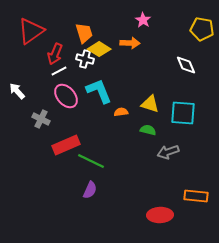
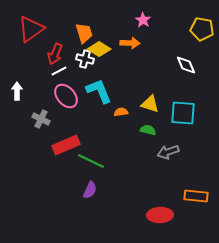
red triangle: moved 2 px up
white arrow: rotated 42 degrees clockwise
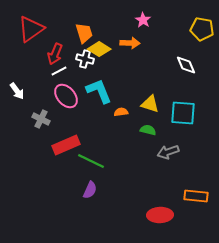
white arrow: rotated 144 degrees clockwise
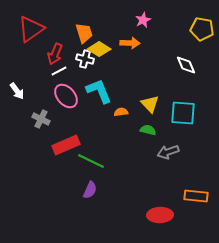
pink star: rotated 14 degrees clockwise
yellow triangle: rotated 30 degrees clockwise
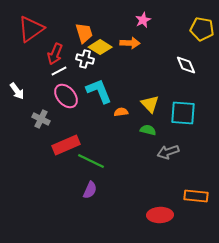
yellow diamond: moved 1 px right, 2 px up
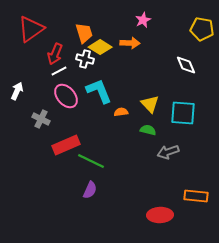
white arrow: rotated 120 degrees counterclockwise
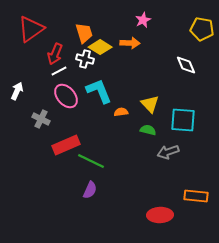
cyan square: moved 7 px down
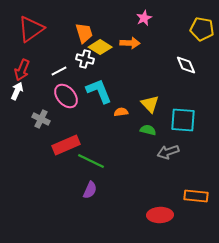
pink star: moved 1 px right, 2 px up
red arrow: moved 33 px left, 16 px down
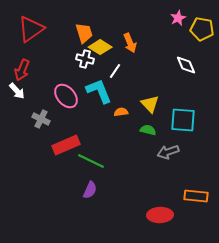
pink star: moved 34 px right
orange arrow: rotated 66 degrees clockwise
white line: moved 56 px right; rotated 28 degrees counterclockwise
white arrow: rotated 114 degrees clockwise
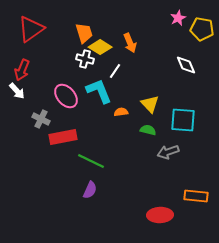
red rectangle: moved 3 px left, 8 px up; rotated 12 degrees clockwise
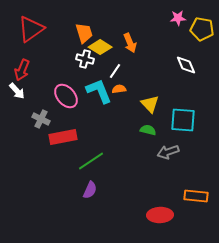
pink star: rotated 21 degrees clockwise
orange semicircle: moved 2 px left, 23 px up
green line: rotated 60 degrees counterclockwise
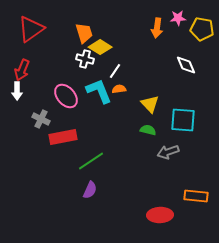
orange arrow: moved 27 px right, 15 px up; rotated 30 degrees clockwise
white arrow: rotated 42 degrees clockwise
